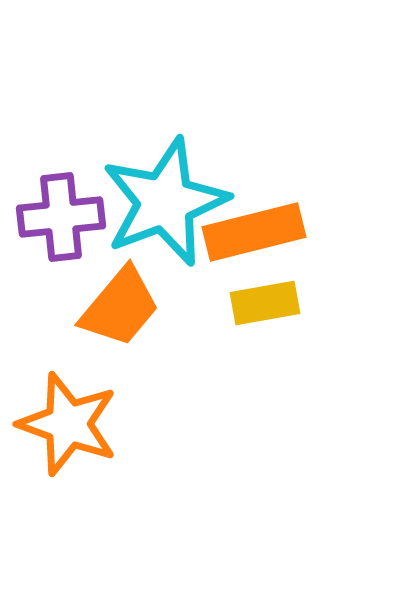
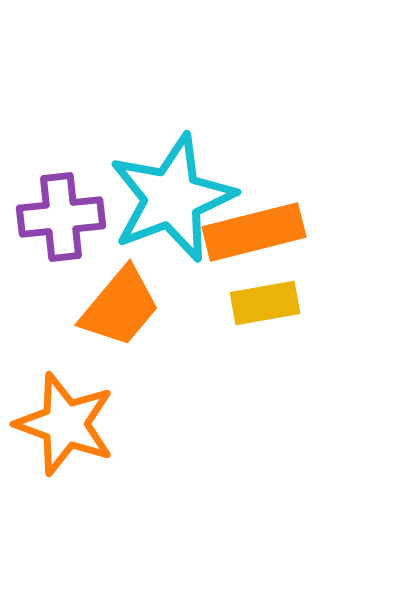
cyan star: moved 7 px right, 4 px up
orange star: moved 3 px left
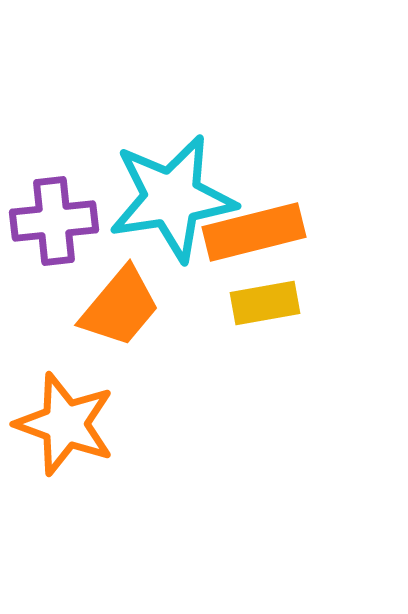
cyan star: rotated 12 degrees clockwise
purple cross: moved 7 px left, 4 px down
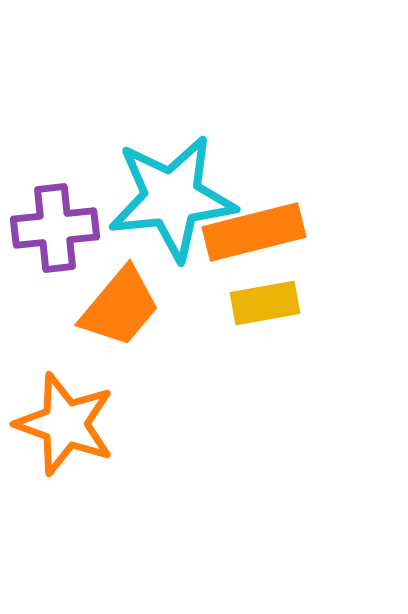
cyan star: rotated 3 degrees clockwise
purple cross: moved 1 px right, 7 px down
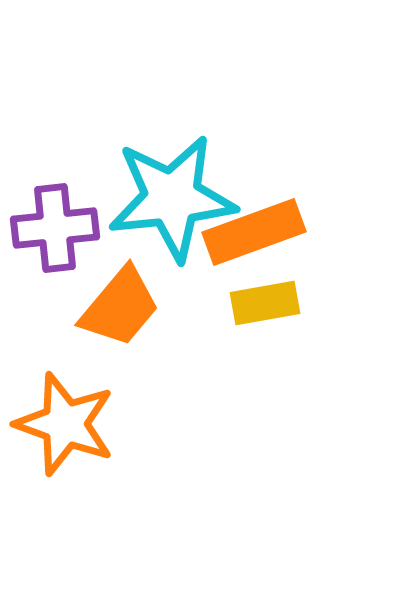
orange rectangle: rotated 6 degrees counterclockwise
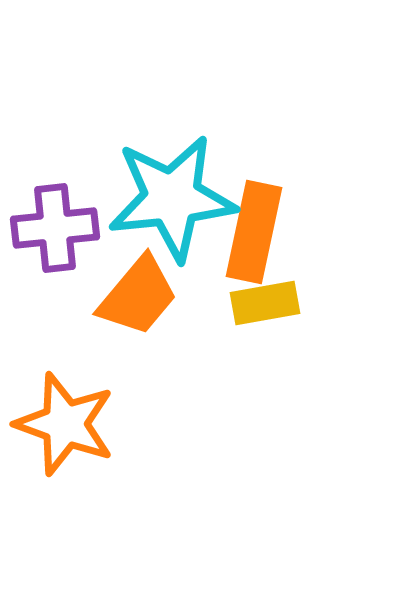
orange rectangle: rotated 58 degrees counterclockwise
orange trapezoid: moved 18 px right, 11 px up
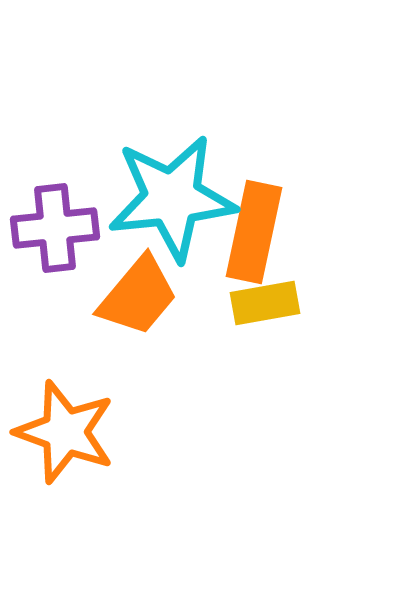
orange star: moved 8 px down
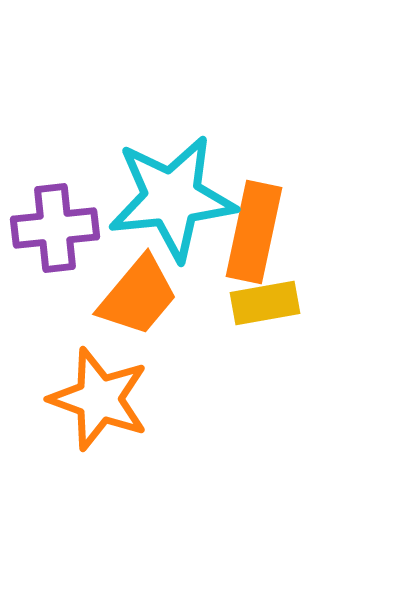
orange star: moved 34 px right, 33 px up
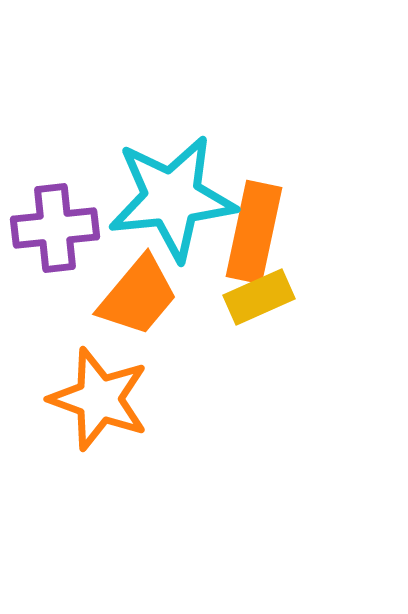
yellow rectangle: moved 6 px left, 6 px up; rotated 14 degrees counterclockwise
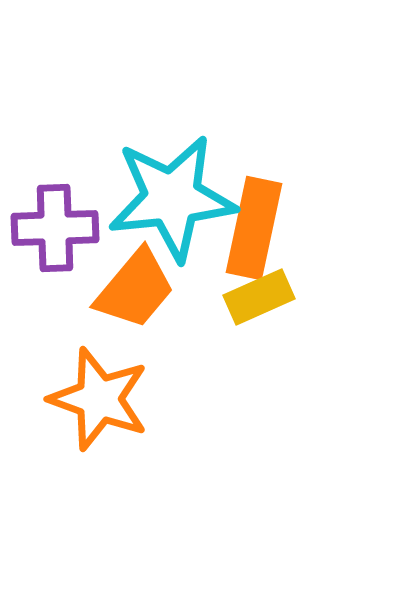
purple cross: rotated 4 degrees clockwise
orange rectangle: moved 4 px up
orange trapezoid: moved 3 px left, 7 px up
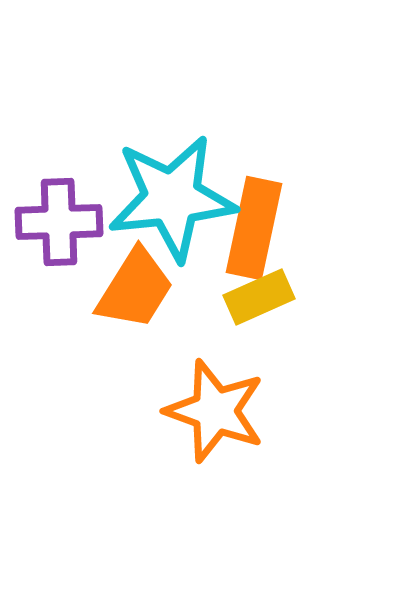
purple cross: moved 4 px right, 6 px up
orange trapezoid: rotated 8 degrees counterclockwise
orange star: moved 116 px right, 12 px down
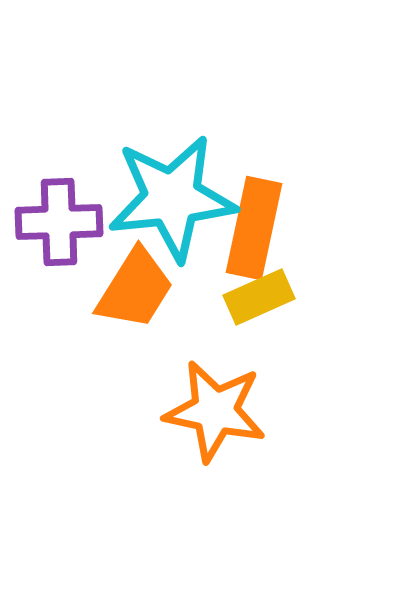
orange star: rotated 8 degrees counterclockwise
